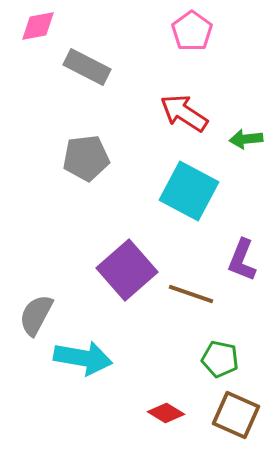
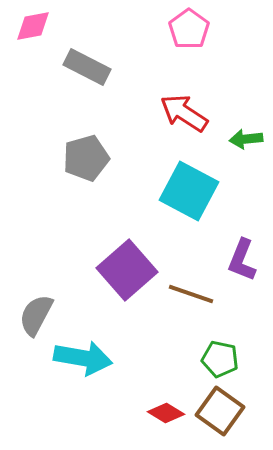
pink diamond: moved 5 px left
pink pentagon: moved 3 px left, 2 px up
gray pentagon: rotated 9 degrees counterclockwise
brown square: moved 16 px left, 4 px up; rotated 12 degrees clockwise
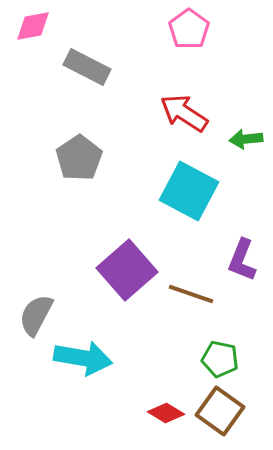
gray pentagon: moved 7 px left; rotated 18 degrees counterclockwise
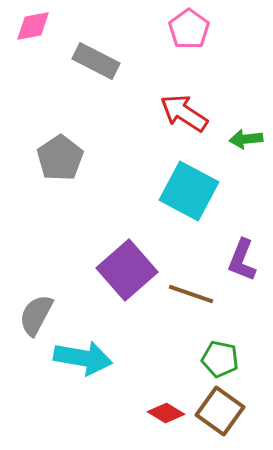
gray rectangle: moved 9 px right, 6 px up
gray pentagon: moved 19 px left
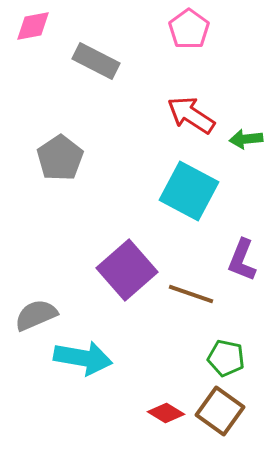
red arrow: moved 7 px right, 2 px down
gray semicircle: rotated 39 degrees clockwise
green pentagon: moved 6 px right, 1 px up
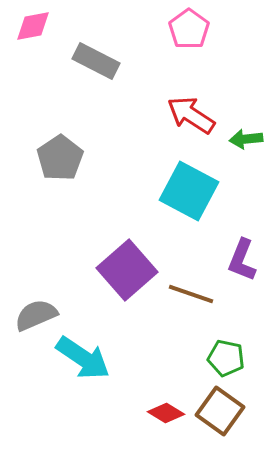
cyan arrow: rotated 24 degrees clockwise
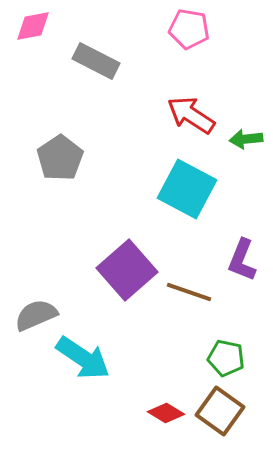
pink pentagon: rotated 27 degrees counterclockwise
cyan square: moved 2 px left, 2 px up
brown line: moved 2 px left, 2 px up
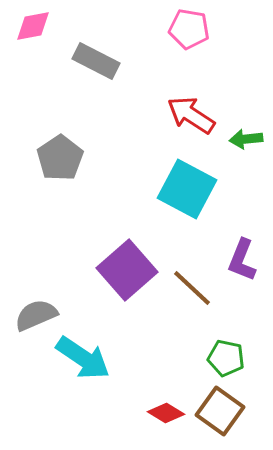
brown line: moved 3 px right, 4 px up; rotated 24 degrees clockwise
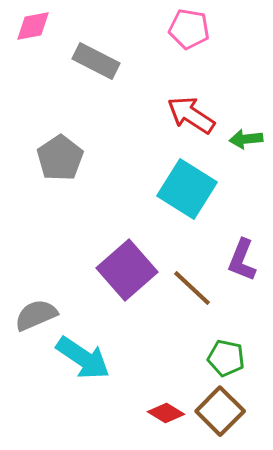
cyan square: rotated 4 degrees clockwise
brown square: rotated 9 degrees clockwise
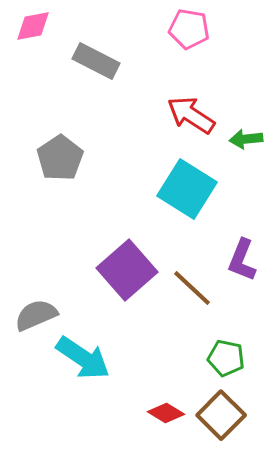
brown square: moved 1 px right, 4 px down
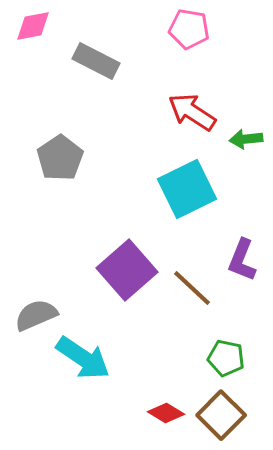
red arrow: moved 1 px right, 3 px up
cyan square: rotated 32 degrees clockwise
